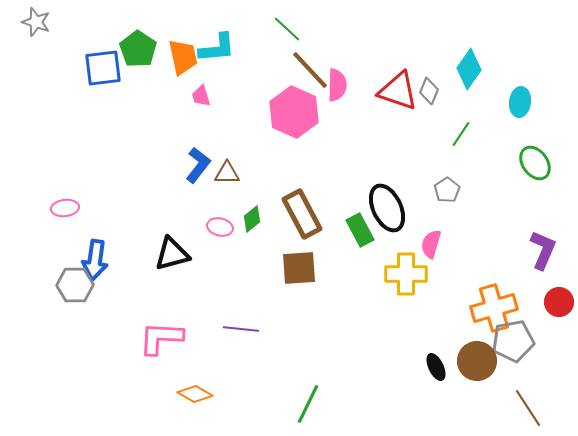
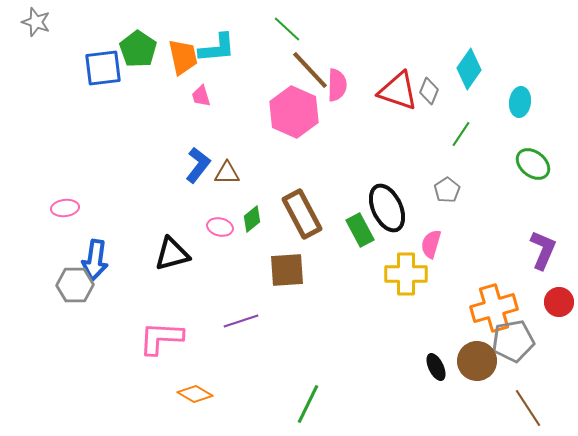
green ellipse at (535, 163): moved 2 px left, 1 px down; rotated 16 degrees counterclockwise
brown square at (299, 268): moved 12 px left, 2 px down
purple line at (241, 329): moved 8 px up; rotated 24 degrees counterclockwise
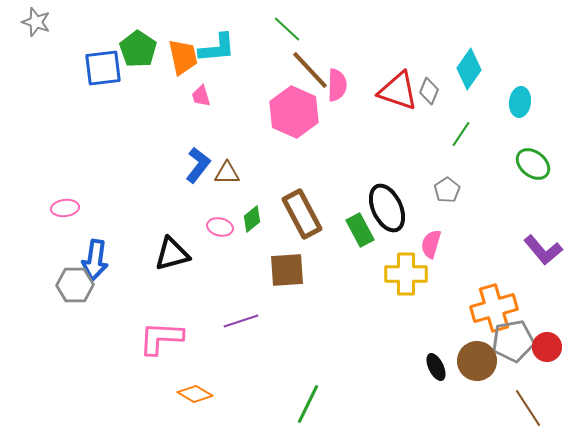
purple L-shape at (543, 250): rotated 117 degrees clockwise
red circle at (559, 302): moved 12 px left, 45 px down
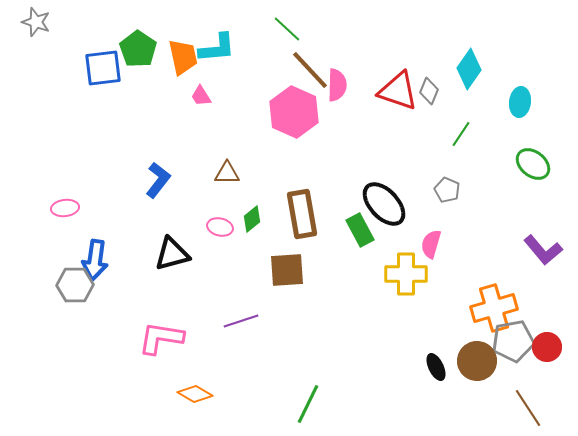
pink trapezoid at (201, 96): rotated 15 degrees counterclockwise
blue L-shape at (198, 165): moved 40 px left, 15 px down
gray pentagon at (447, 190): rotated 15 degrees counterclockwise
black ellipse at (387, 208): moved 3 px left, 4 px up; rotated 18 degrees counterclockwise
brown rectangle at (302, 214): rotated 18 degrees clockwise
pink L-shape at (161, 338): rotated 6 degrees clockwise
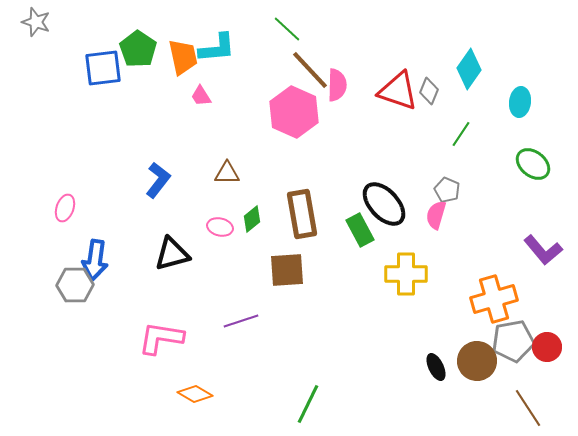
pink ellipse at (65, 208): rotated 64 degrees counterclockwise
pink semicircle at (431, 244): moved 5 px right, 29 px up
orange cross at (494, 308): moved 9 px up
